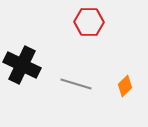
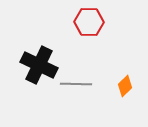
black cross: moved 17 px right
gray line: rotated 16 degrees counterclockwise
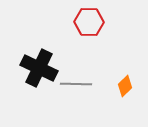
black cross: moved 3 px down
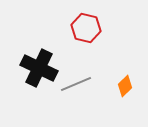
red hexagon: moved 3 px left, 6 px down; rotated 12 degrees clockwise
gray line: rotated 24 degrees counterclockwise
